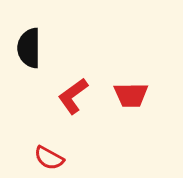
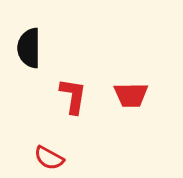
red L-shape: rotated 135 degrees clockwise
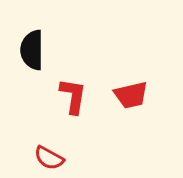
black semicircle: moved 3 px right, 2 px down
red trapezoid: rotated 12 degrees counterclockwise
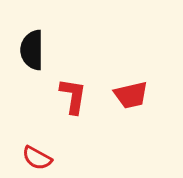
red semicircle: moved 12 px left
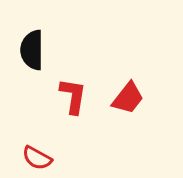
red trapezoid: moved 3 px left, 3 px down; rotated 39 degrees counterclockwise
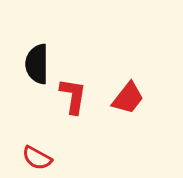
black semicircle: moved 5 px right, 14 px down
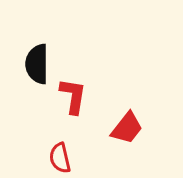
red trapezoid: moved 1 px left, 30 px down
red semicircle: moved 23 px right; rotated 48 degrees clockwise
